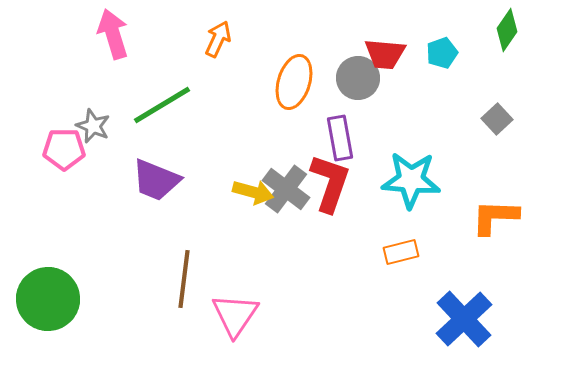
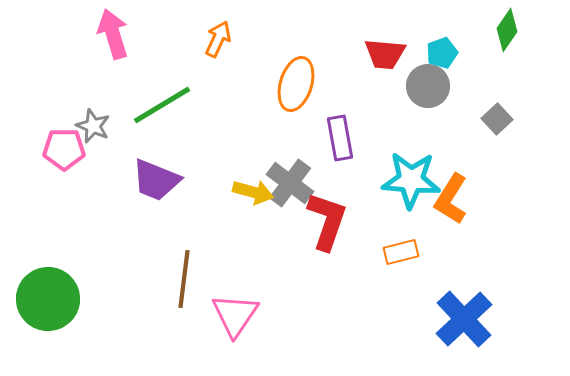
gray circle: moved 70 px right, 8 px down
orange ellipse: moved 2 px right, 2 px down
red L-shape: moved 3 px left, 38 px down
gray cross: moved 4 px right, 6 px up
orange L-shape: moved 44 px left, 18 px up; rotated 60 degrees counterclockwise
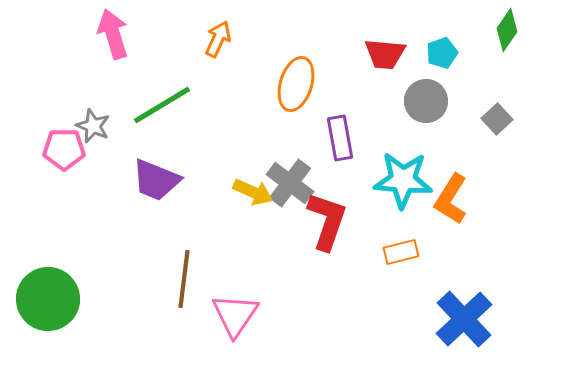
gray circle: moved 2 px left, 15 px down
cyan star: moved 8 px left
yellow arrow: rotated 9 degrees clockwise
